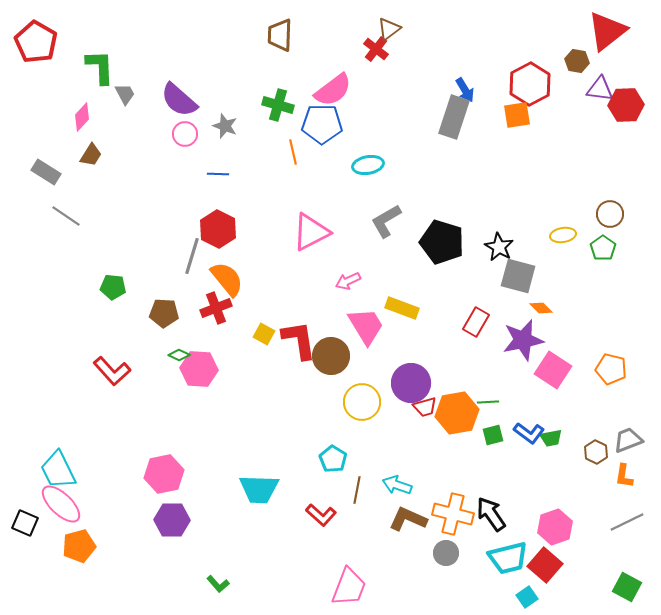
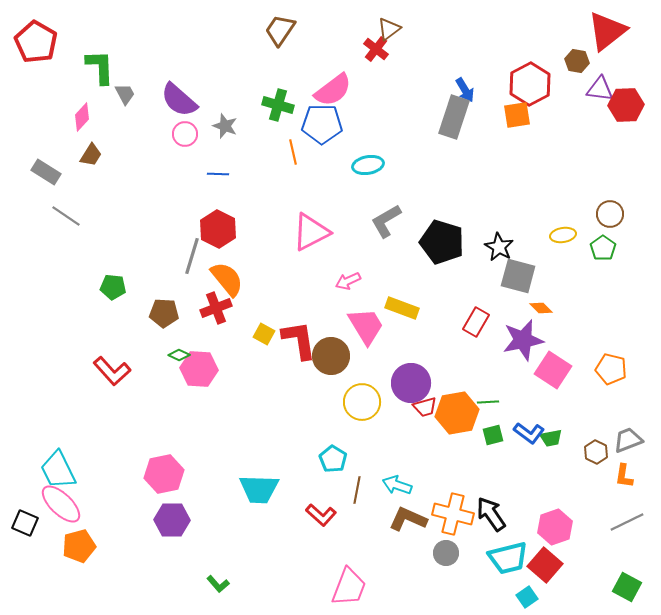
brown trapezoid at (280, 35): moved 5 px up; rotated 32 degrees clockwise
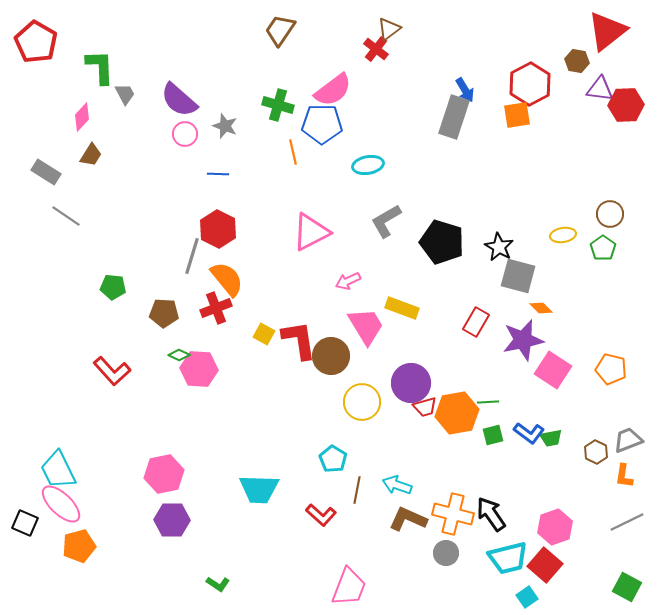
green L-shape at (218, 584): rotated 15 degrees counterclockwise
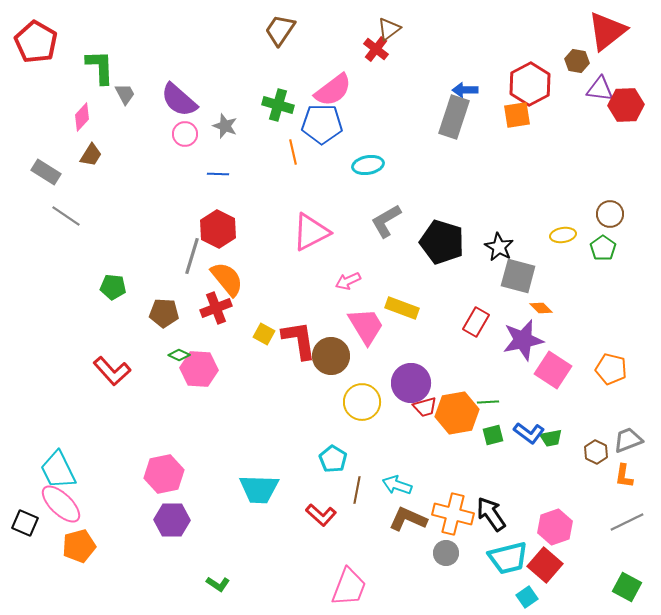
blue arrow at (465, 90): rotated 120 degrees clockwise
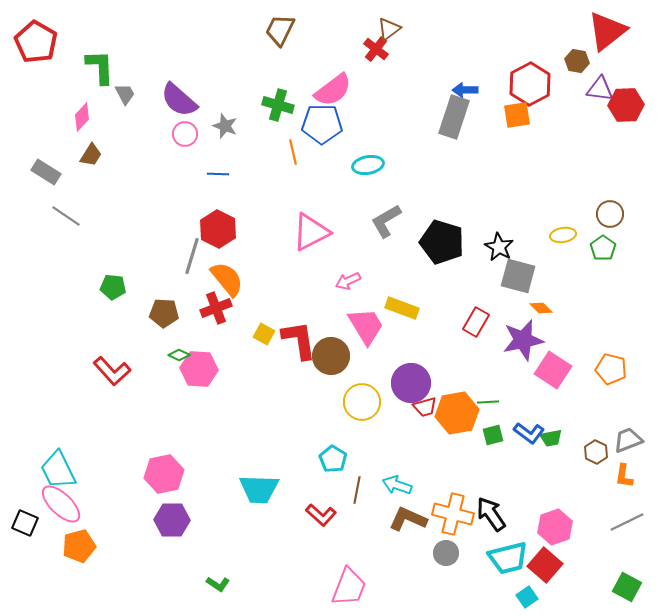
brown trapezoid at (280, 30): rotated 8 degrees counterclockwise
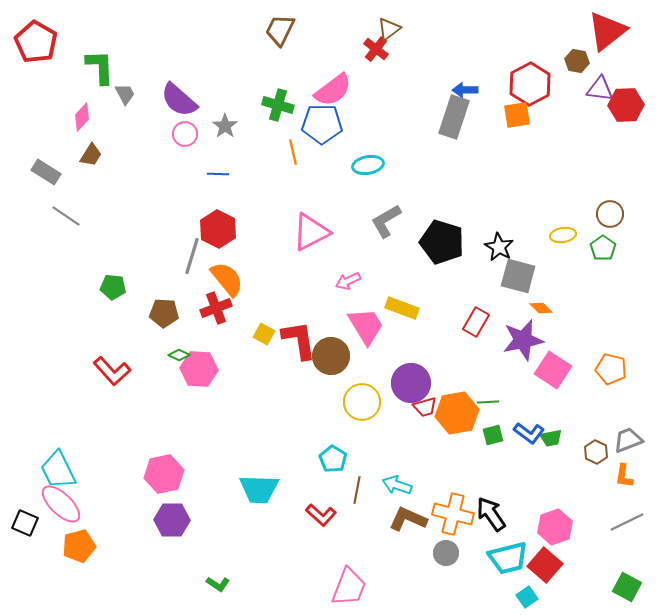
gray star at (225, 126): rotated 15 degrees clockwise
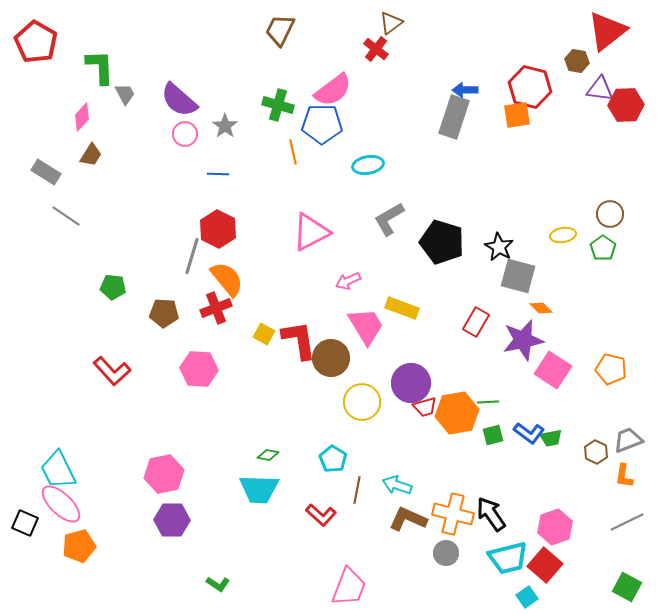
brown triangle at (389, 29): moved 2 px right, 6 px up
red hexagon at (530, 84): moved 3 px down; rotated 18 degrees counterclockwise
gray L-shape at (386, 221): moved 3 px right, 2 px up
green diamond at (179, 355): moved 89 px right, 100 px down; rotated 15 degrees counterclockwise
brown circle at (331, 356): moved 2 px down
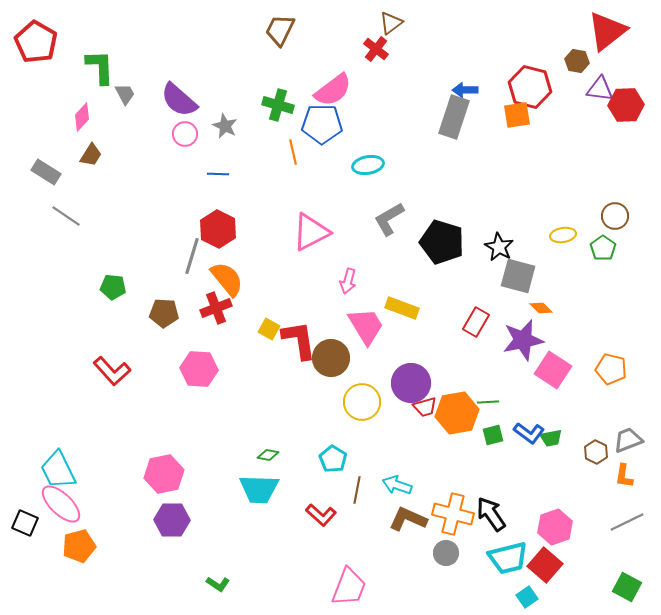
gray star at (225, 126): rotated 10 degrees counterclockwise
brown circle at (610, 214): moved 5 px right, 2 px down
pink arrow at (348, 281): rotated 50 degrees counterclockwise
yellow square at (264, 334): moved 5 px right, 5 px up
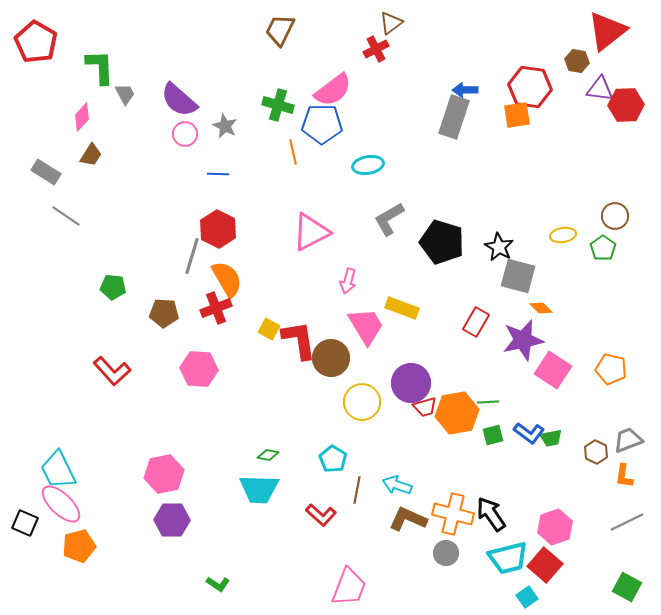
red cross at (376, 49): rotated 25 degrees clockwise
red hexagon at (530, 87): rotated 6 degrees counterclockwise
orange semicircle at (227, 279): rotated 9 degrees clockwise
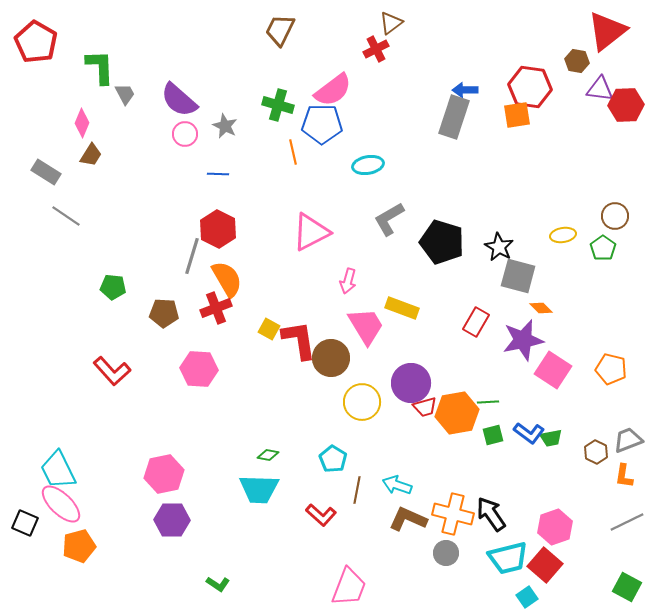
pink diamond at (82, 117): moved 6 px down; rotated 20 degrees counterclockwise
